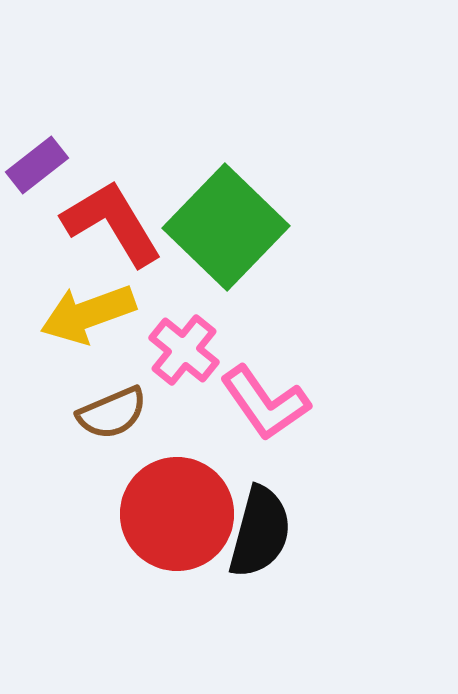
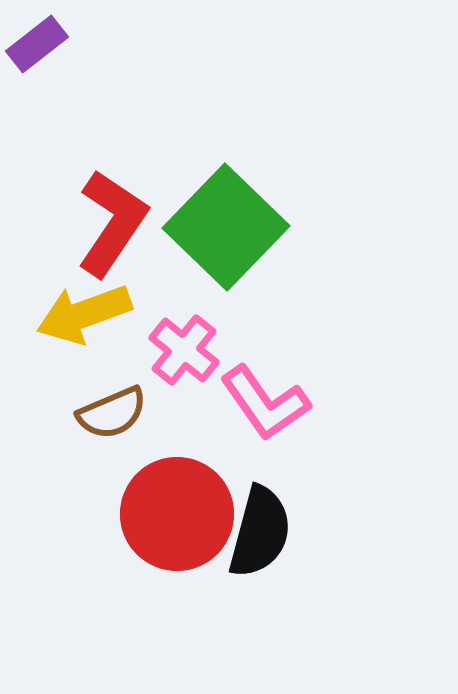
purple rectangle: moved 121 px up
red L-shape: rotated 65 degrees clockwise
yellow arrow: moved 4 px left
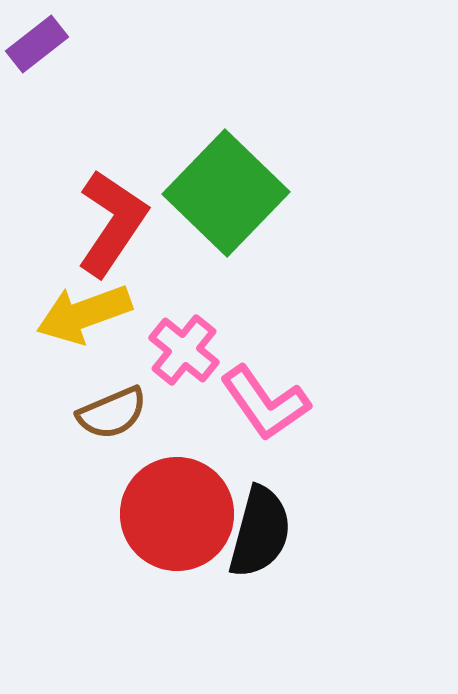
green square: moved 34 px up
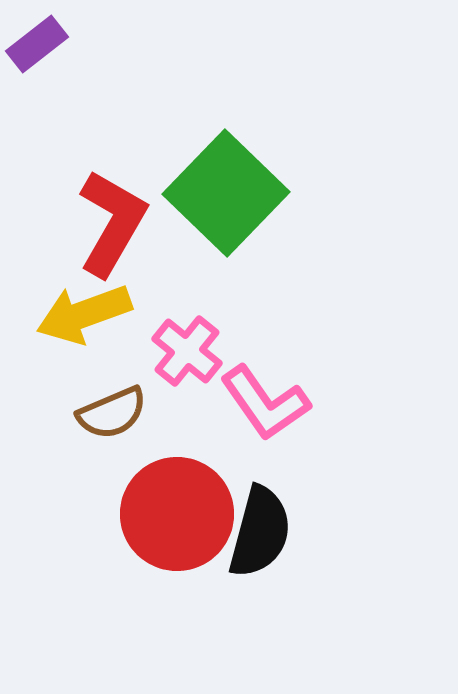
red L-shape: rotated 4 degrees counterclockwise
pink cross: moved 3 px right, 1 px down
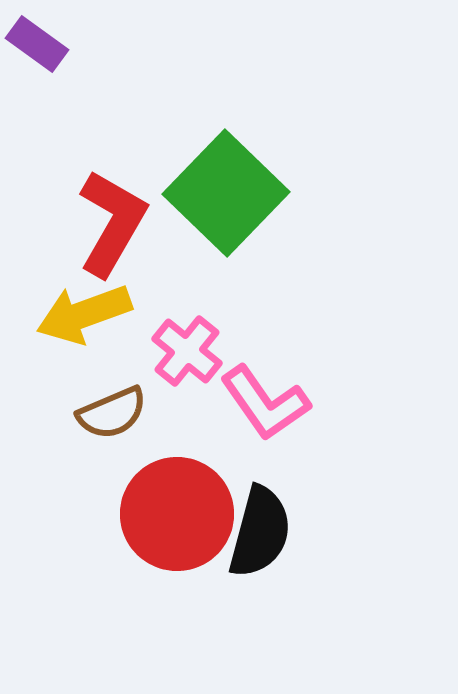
purple rectangle: rotated 74 degrees clockwise
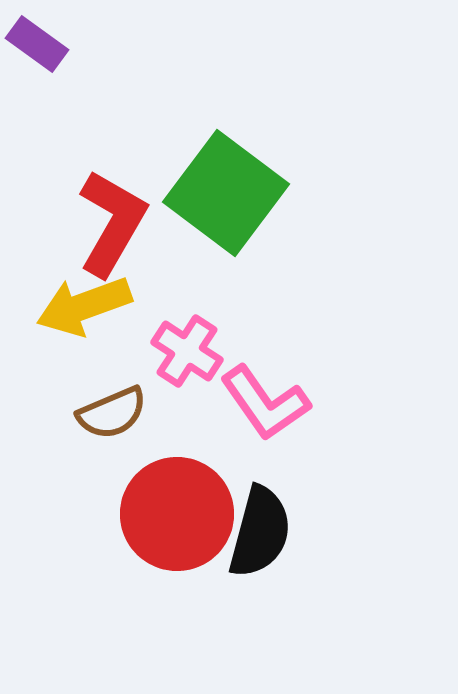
green square: rotated 7 degrees counterclockwise
yellow arrow: moved 8 px up
pink cross: rotated 6 degrees counterclockwise
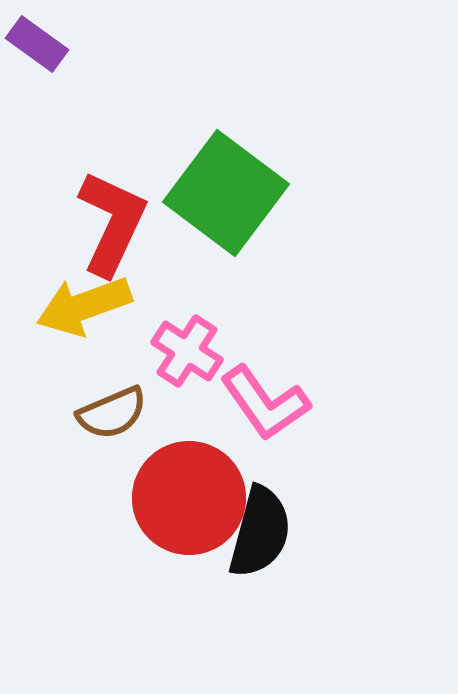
red L-shape: rotated 5 degrees counterclockwise
red circle: moved 12 px right, 16 px up
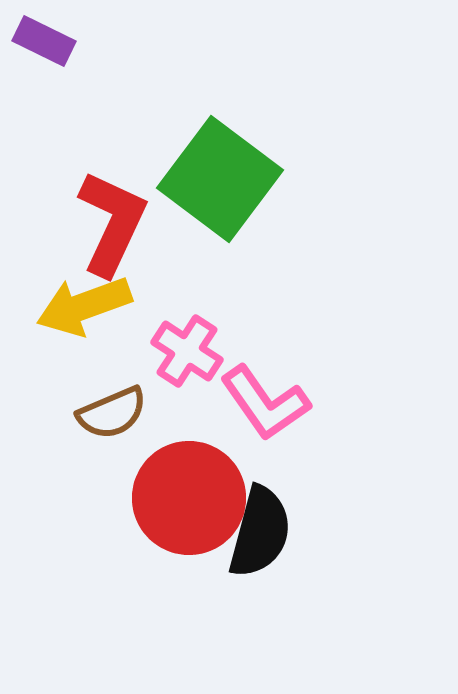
purple rectangle: moved 7 px right, 3 px up; rotated 10 degrees counterclockwise
green square: moved 6 px left, 14 px up
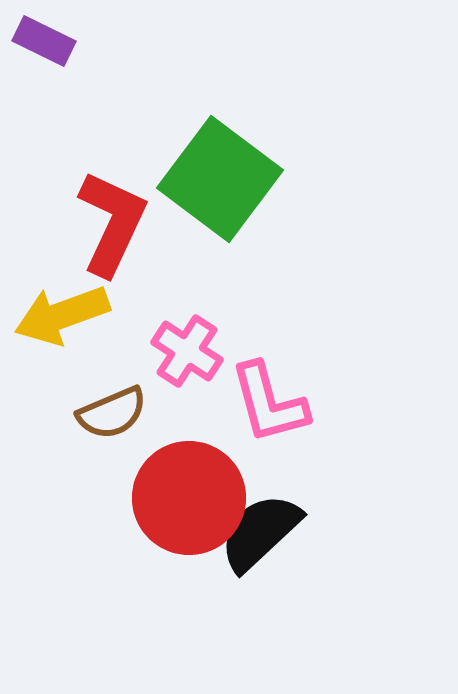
yellow arrow: moved 22 px left, 9 px down
pink L-shape: moved 4 px right; rotated 20 degrees clockwise
black semicircle: rotated 148 degrees counterclockwise
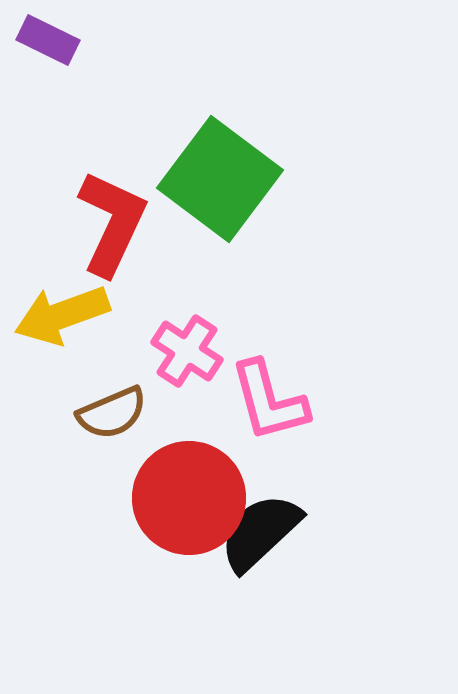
purple rectangle: moved 4 px right, 1 px up
pink L-shape: moved 2 px up
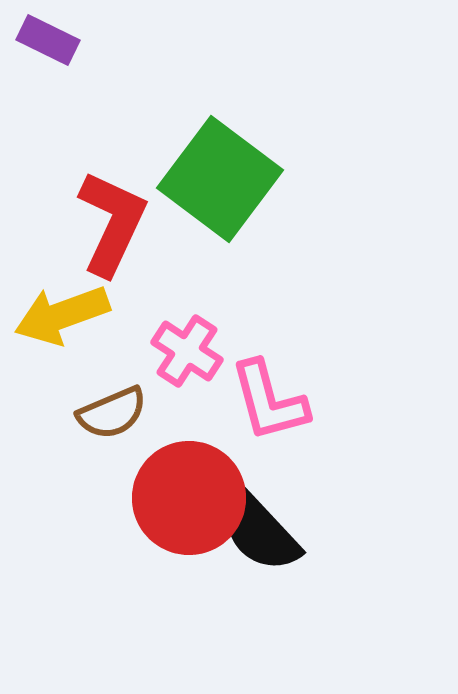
black semicircle: rotated 90 degrees counterclockwise
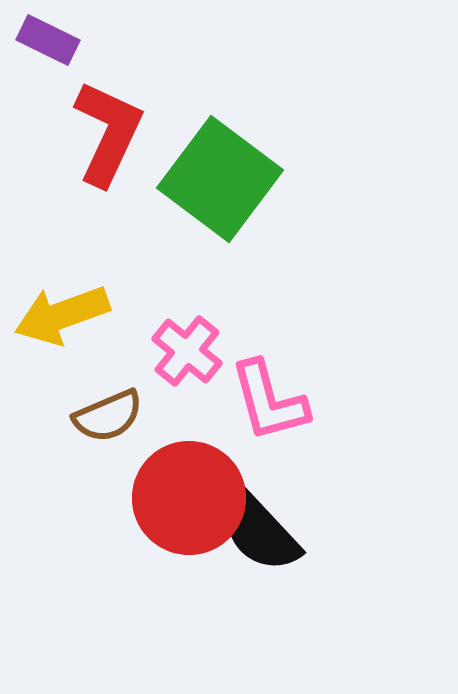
red L-shape: moved 4 px left, 90 px up
pink cross: rotated 6 degrees clockwise
brown semicircle: moved 4 px left, 3 px down
